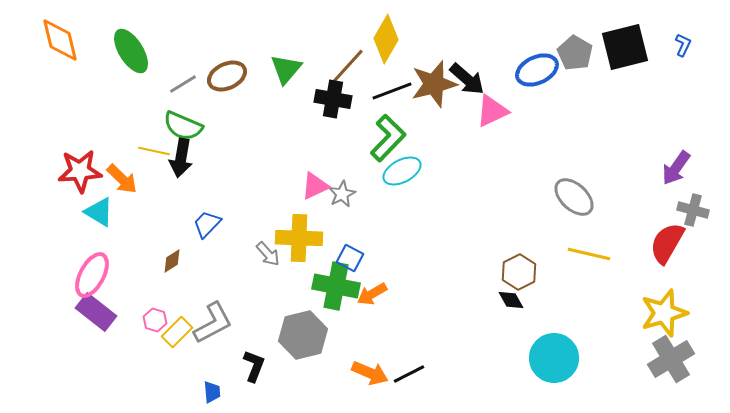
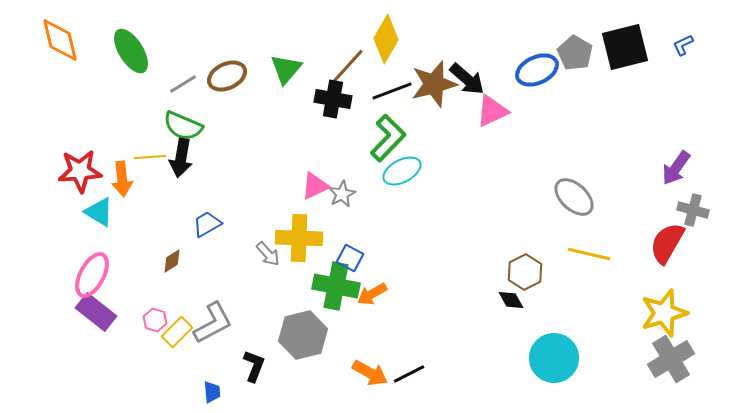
blue L-shape at (683, 45): rotated 140 degrees counterclockwise
yellow line at (154, 151): moved 4 px left, 6 px down; rotated 16 degrees counterclockwise
orange arrow at (122, 179): rotated 40 degrees clockwise
blue trapezoid at (207, 224): rotated 16 degrees clockwise
brown hexagon at (519, 272): moved 6 px right
orange arrow at (370, 373): rotated 6 degrees clockwise
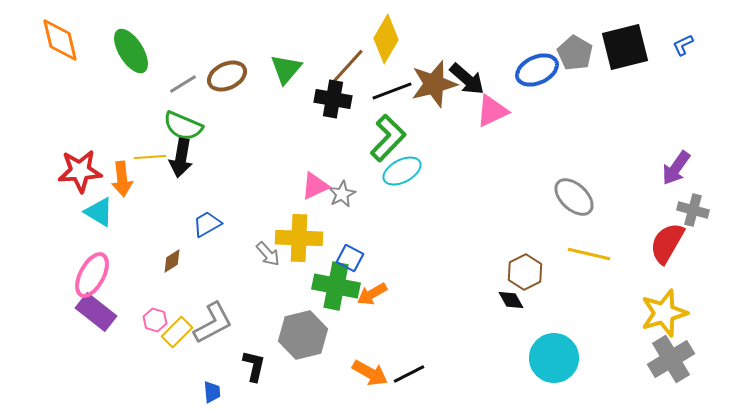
black L-shape at (254, 366): rotated 8 degrees counterclockwise
